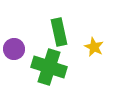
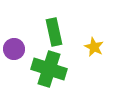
green rectangle: moved 5 px left
green cross: moved 2 px down
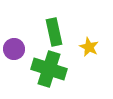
yellow star: moved 5 px left
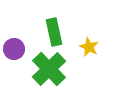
green cross: rotated 28 degrees clockwise
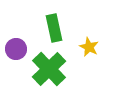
green rectangle: moved 4 px up
purple circle: moved 2 px right
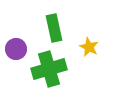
green cross: rotated 28 degrees clockwise
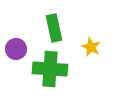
yellow star: moved 2 px right
green cross: moved 1 px right; rotated 20 degrees clockwise
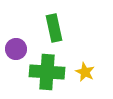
yellow star: moved 6 px left, 25 px down
green cross: moved 3 px left, 3 px down
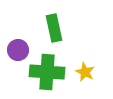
purple circle: moved 2 px right, 1 px down
